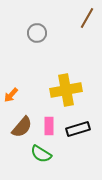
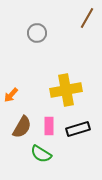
brown semicircle: rotated 10 degrees counterclockwise
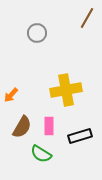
black rectangle: moved 2 px right, 7 px down
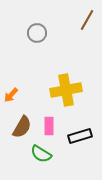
brown line: moved 2 px down
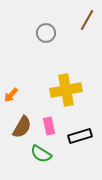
gray circle: moved 9 px right
pink rectangle: rotated 12 degrees counterclockwise
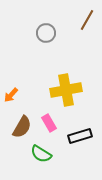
pink rectangle: moved 3 px up; rotated 18 degrees counterclockwise
